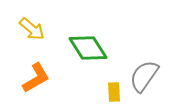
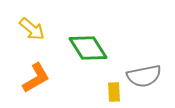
gray semicircle: rotated 136 degrees counterclockwise
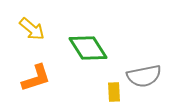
orange L-shape: rotated 12 degrees clockwise
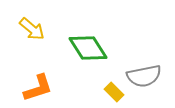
orange L-shape: moved 2 px right, 10 px down
yellow rectangle: rotated 42 degrees counterclockwise
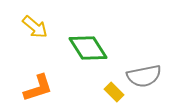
yellow arrow: moved 3 px right, 2 px up
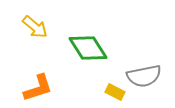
yellow rectangle: moved 1 px right; rotated 18 degrees counterclockwise
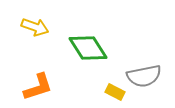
yellow arrow: rotated 20 degrees counterclockwise
orange L-shape: moved 1 px up
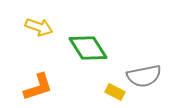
yellow arrow: moved 4 px right
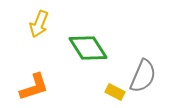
yellow arrow: moved 3 px up; rotated 92 degrees clockwise
gray semicircle: moved 1 px left; rotated 56 degrees counterclockwise
orange L-shape: moved 4 px left
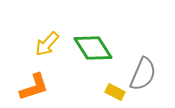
yellow arrow: moved 8 px right, 20 px down; rotated 20 degrees clockwise
green diamond: moved 5 px right
gray semicircle: moved 2 px up
